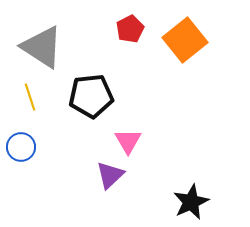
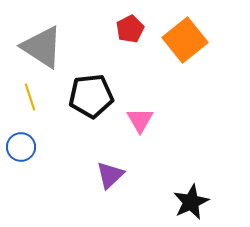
pink triangle: moved 12 px right, 21 px up
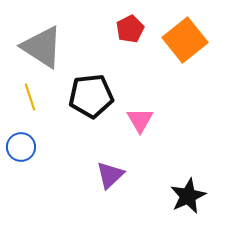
black star: moved 3 px left, 6 px up
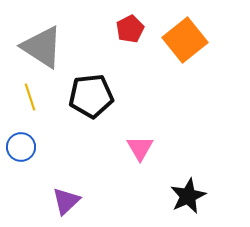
pink triangle: moved 28 px down
purple triangle: moved 44 px left, 26 px down
